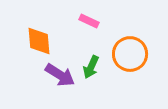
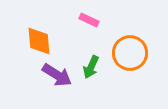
pink rectangle: moved 1 px up
orange circle: moved 1 px up
purple arrow: moved 3 px left
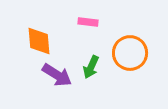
pink rectangle: moved 1 px left, 2 px down; rotated 18 degrees counterclockwise
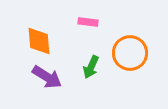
purple arrow: moved 10 px left, 2 px down
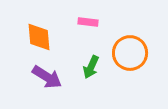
orange diamond: moved 4 px up
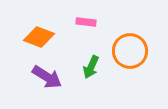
pink rectangle: moved 2 px left
orange diamond: rotated 64 degrees counterclockwise
orange circle: moved 2 px up
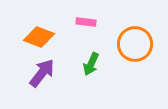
orange circle: moved 5 px right, 7 px up
green arrow: moved 3 px up
purple arrow: moved 5 px left, 4 px up; rotated 84 degrees counterclockwise
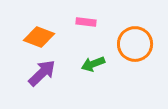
green arrow: moved 2 px right; rotated 45 degrees clockwise
purple arrow: rotated 8 degrees clockwise
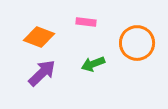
orange circle: moved 2 px right, 1 px up
